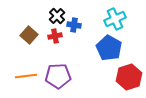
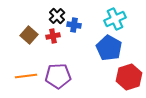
red cross: moved 2 px left
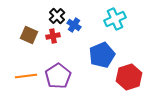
blue cross: rotated 24 degrees clockwise
brown square: rotated 18 degrees counterclockwise
blue pentagon: moved 7 px left, 7 px down; rotated 20 degrees clockwise
purple pentagon: rotated 30 degrees counterclockwise
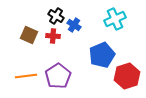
black cross: moved 1 px left; rotated 14 degrees counterclockwise
red cross: rotated 16 degrees clockwise
red hexagon: moved 2 px left, 1 px up
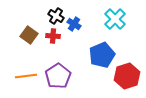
cyan cross: rotated 20 degrees counterclockwise
blue cross: moved 1 px up
brown square: rotated 12 degrees clockwise
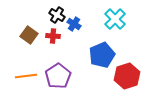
black cross: moved 1 px right, 1 px up
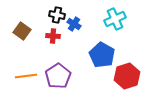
black cross: rotated 21 degrees counterclockwise
cyan cross: rotated 20 degrees clockwise
brown square: moved 7 px left, 4 px up
blue pentagon: rotated 20 degrees counterclockwise
